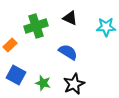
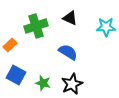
black star: moved 2 px left
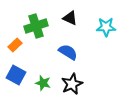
orange rectangle: moved 5 px right
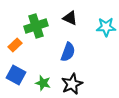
blue semicircle: rotated 78 degrees clockwise
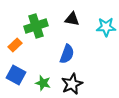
black triangle: moved 2 px right, 1 px down; rotated 14 degrees counterclockwise
blue semicircle: moved 1 px left, 2 px down
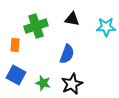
orange rectangle: rotated 40 degrees counterclockwise
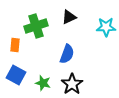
black triangle: moved 3 px left, 2 px up; rotated 35 degrees counterclockwise
black star: rotated 10 degrees counterclockwise
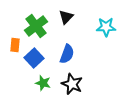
black triangle: moved 3 px left; rotated 21 degrees counterclockwise
green cross: rotated 20 degrees counterclockwise
blue square: moved 18 px right, 17 px up; rotated 18 degrees clockwise
black star: rotated 15 degrees counterclockwise
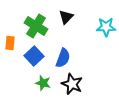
green cross: rotated 20 degrees counterclockwise
orange rectangle: moved 5 px left, 2 px up
blue semicircle: moved 4 px left, 4 px down
blue square: moved 2 px up
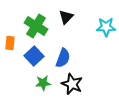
green star: rotated 21 degrees counterclockwise
